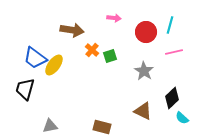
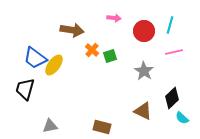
red circle: moved 2 px left, 1 px up
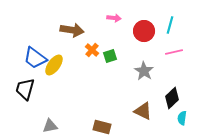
cyan semicircle: rotated 56 degrees clockwise
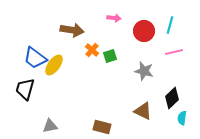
gray star: rotated 18 degrees counterclockwise
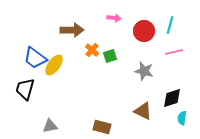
brown arrow: rotated 10 degrees counterclockwise
black diamond: rotated 25 degrees clockwise
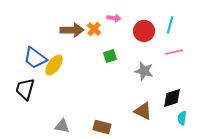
orange cross: moved 2 px right, 21 px up
gray triangle: moved 12 px right; rotated 21 degrees clockwise
